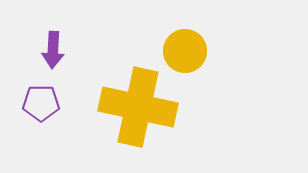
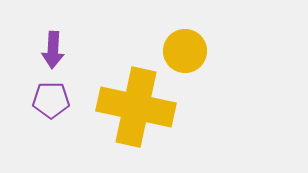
purple pentagon: moved 10 px right, 3 px up
yellow cross: moved 2 px left
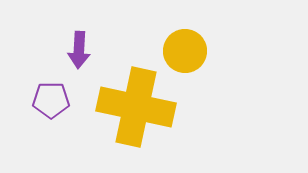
purple arrow: moved 26 px right
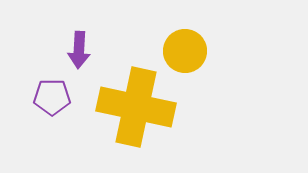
purple pentagon: moved 1 px right, 3 px up
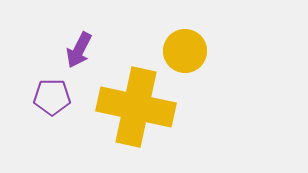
purple arrow: rotated 24 degrees clockwise
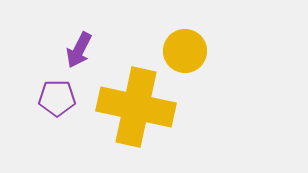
purple pentagon: moved 5 px right, 1 px down
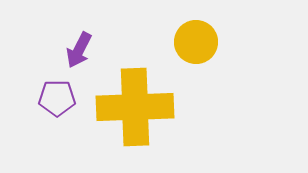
yellow circle: moved 11 px right, 9 px up
yellow cross: moved 1 px left; rotated 14 degrees counterclockwise
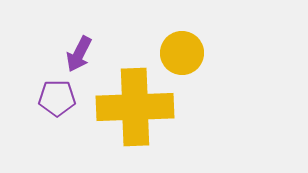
yellow circle: moved 14 px left, 11 px down
purple arrow: moved 4 px down
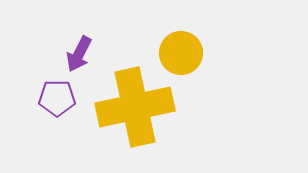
yellow circle: moved 1 px left
yellow cross: rotated 10 degrees counterclockwise
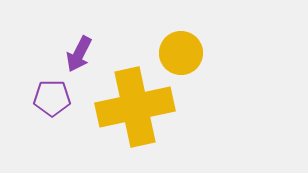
purple pentagon: moved 5 px left
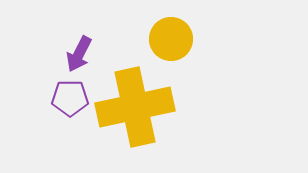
yellow circle: moved 10 px left, 14 px up
purple pentagon: moved 18 px right
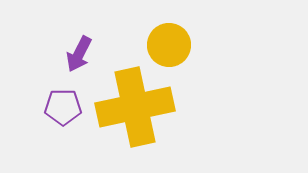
yellow circle: moved 2 px left, 6 px down
purple pentagon: moved 7 px left, 9 px down
